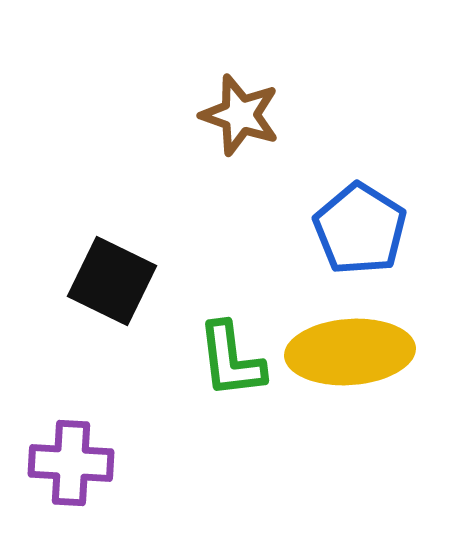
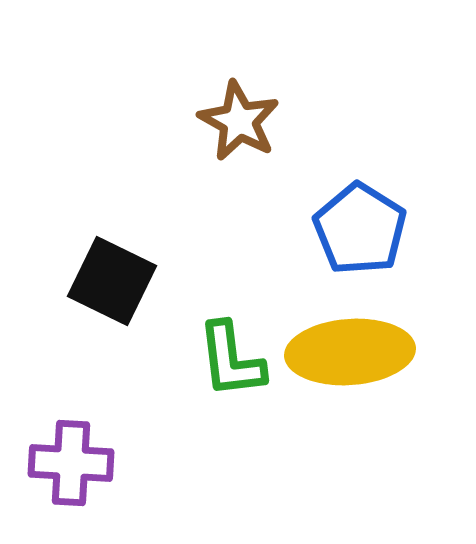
brown star: moved 1 px left, 6 px down; rotated 10 degrees clockwise
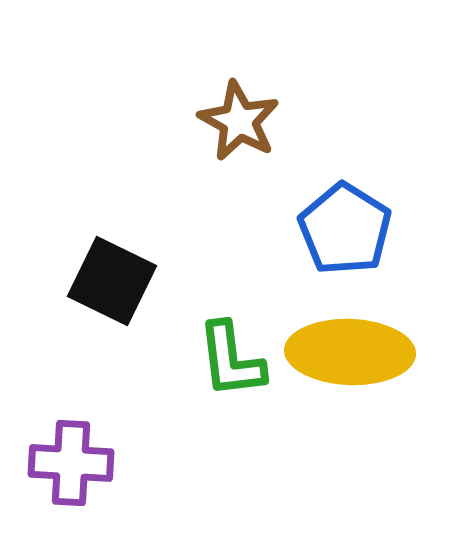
blue pentagon: moved 15 px left
yellow ellipse: rotated 6 degrees clockwise
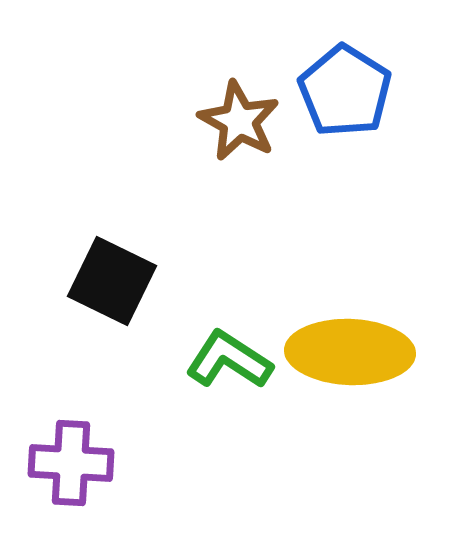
blue pentagon: moved 138 px up
green L-shape: moved 2 px left; rotated 130 degrees clockwise
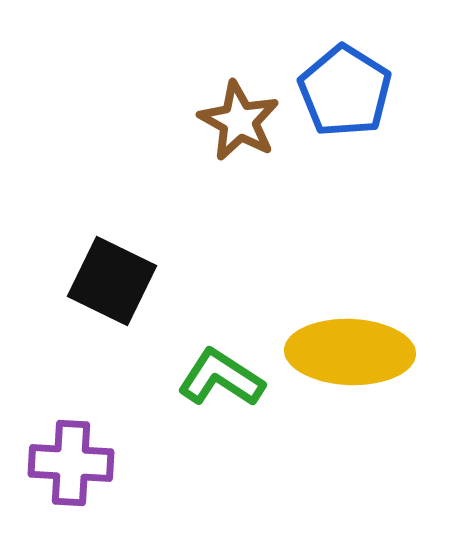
green L-shape: moved 8 px left, 18 px down
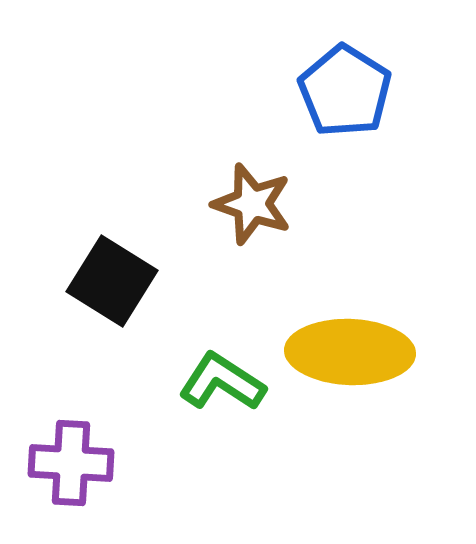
brown star: moved 13 px right, 83 px down; rotated 10 degrees counterclockwise
black square: rotated 6 degrees clockwise
green L-shape: moved 1 px right, 4 px down
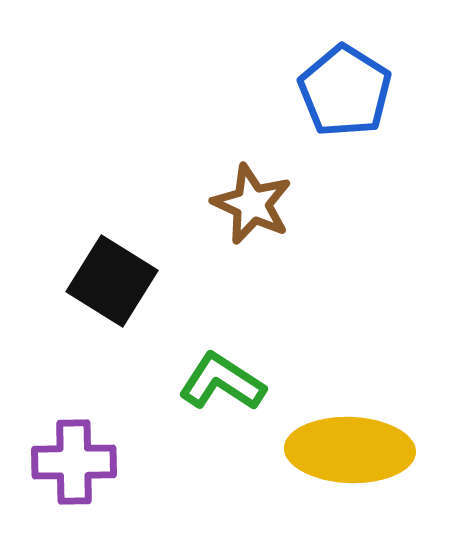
brown star: rotated 6 degrees clockwise
yellow ellipse: moved 98 px down
purple cross: moved 3 px right, 1 px up; rotated 4 degrees counterclockwise
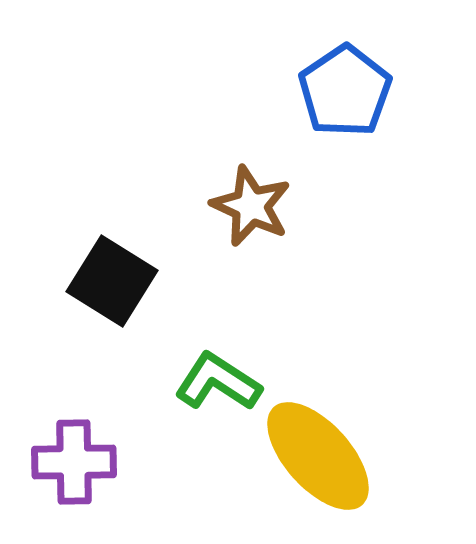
blue pentagon: rotated 6 degrees clockwise
brown star: moved 1 px left, 2 px down
green L-shape: moved 4 px left
yellow ellipse: moved 32 px left, 6 px down; rotated 46 degrees clockwise
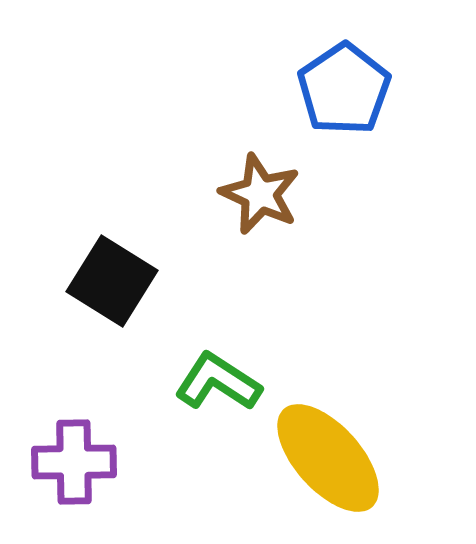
blue pentagon: moved 1 px left, 2 px up
brown star: moved 9 px right, 12 px up
yellow ellipse: moved 10 px right, 2 px down
